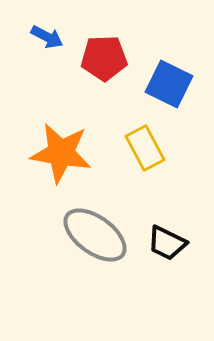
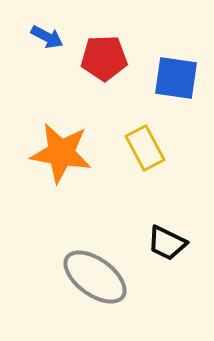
blue square: moved 7 px right, 6 px up; rotated 18 degrees counterclockwise
gray ellipse: moved 42 px down
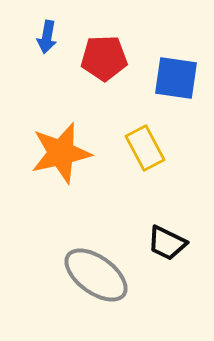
blue arrow: rotated 72 degrees clockwise
orange star: rotated 22 degrees counterclockwise
gray ellipse: moved 1 px right, 2 px up
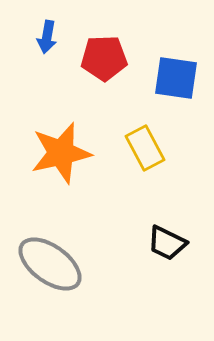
gray ellipse: moved 46 px left, 11 px up
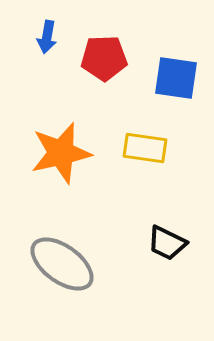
yellow rectangle: rotated 54 degrees counterclockwise
gray ellipse: moved 12 px right
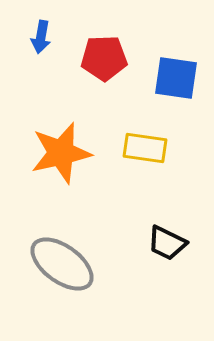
blue arrow: moved 6 px left
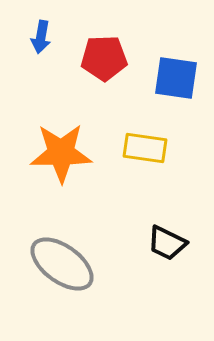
orange star: rotated 12 degrees clockwise
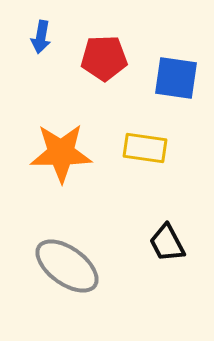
black trapezoid: rotated 36 degrees clockwise
gray ellipse: moved 5 px right, 2 px down
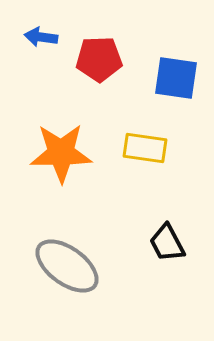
blue arrow: rotated 88 degrees clockwise
red pentagon: moved 5 px left, 1 px down
